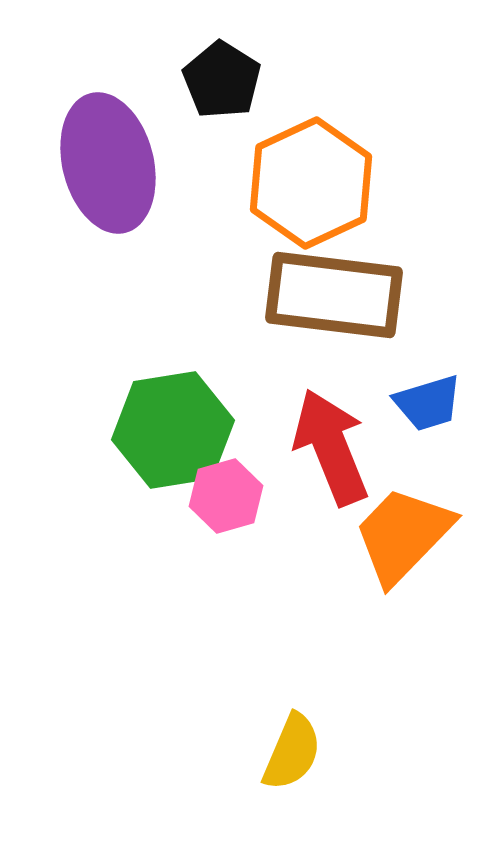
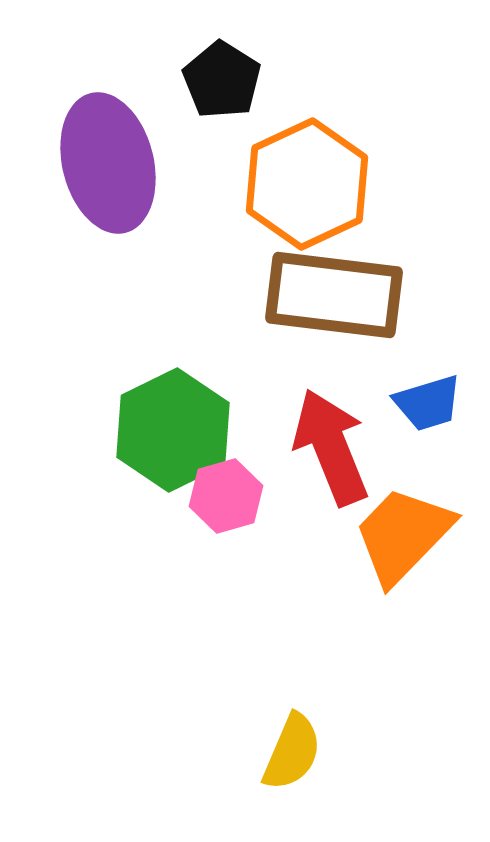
orange hexagon: moved 4 px left, 1 px down
green hexagon: rotated 17 degrees counterclockwise
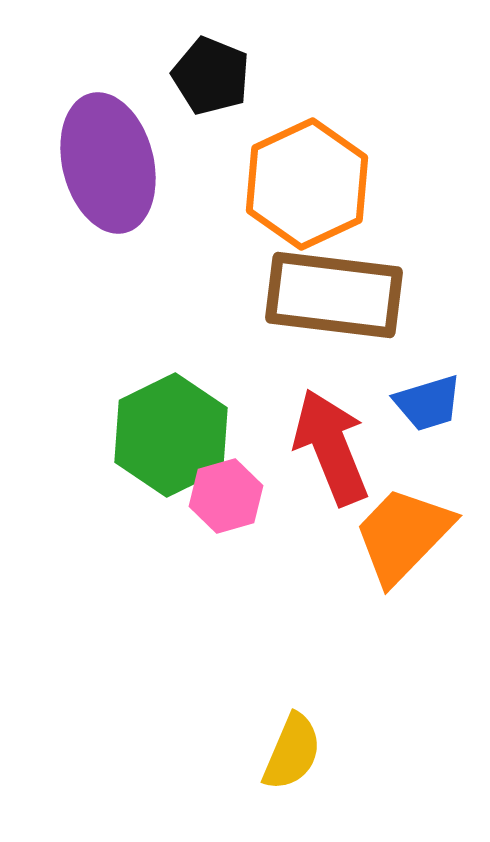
black pentagon: moved 11 px left, 4 px up; rotated 10 degrees counterclockwise
green hexagon: moved 2 px left, 5 px down
